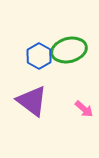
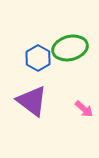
green ellipse: moved 1 px right, 2 px up
blue hexagon: moved 1 px left, 2 px down
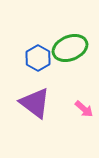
green ellipse: rotated 8 degrees counterclockwise
purple triangle: moved 3 px right, 2 px down
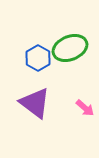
pink arrow: moved 1 px right, 1 px up
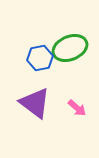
blue hexagon: moved 2 px right; rotated 20 degrees clockwise
pink arrow: moved 8 px left
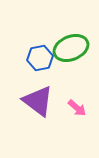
green ellipse: moved 1 px right
purple triangle: moved 3 px right, 2 px up
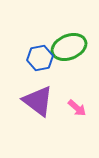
green ellipse: moved 2 px left, 1 px up
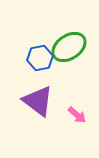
green ellipse: rotated 12 degrees counterclockwise
pink arrow: moved 7 px down
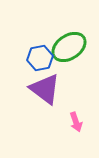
purple triangle: moved 7 px right, 12 px up
pink arrow: moved 1 px left, 7 px down; rotated 30 degrees clockwise
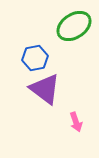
green ellipse: moved 5 px right, 21 px up
blue hexagon: moved 5 px left
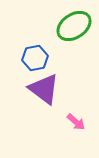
purple triangle: moved 1 px left
pink arrow: rotated 30 degrees counterclockwise
